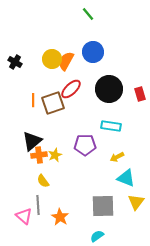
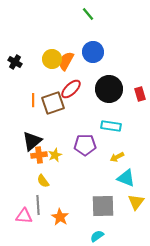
pink triangle: rotated 36 degrees counterclockwise
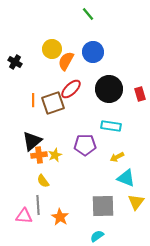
yellow circle: moved 10 px up
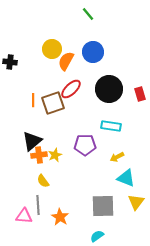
black cross: moved 5 px left; rotated 24 degrees counterclockwise
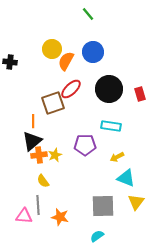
orange line: moved 21 px down
orange star: rotated 18 degrees counterclockwise
